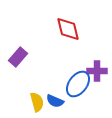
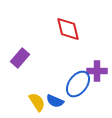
purple rectangle: moved 2 px right, 1 px down
yellow semicircle: rotated 18 degrees counterclockwise
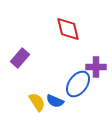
purple cross: moved 1 px left, 4 px up
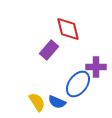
purple rectangle: moved 29 px right, 8 px up
blue semicircle: moved 2 px right, 1 px down
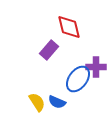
red diamond: moved 1 px right, 2 px up
blue ellipse: moved 5 px up
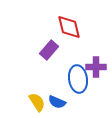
blue ellipse: rotated 44 degrees counterclockwise
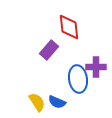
red diamond: rotated 8 degrees clockwise
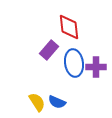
blue ellipse: moved 4 px left, 16 px up
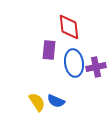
purple rectangle: rotated 36 degrees counterclockwise
purple cross: rotated 12 degrees counterclockwise
blue semicircle: moved 1 px left, 1 px up
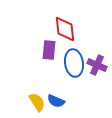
red diamond: moved 4 px left, 2 px down
purple cross: moved 1 px right, 2 px up; rotated 36 degrees clockwise
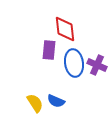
yellow semicircle: moved 2 px left, 1 px down
